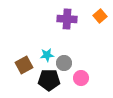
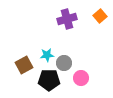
purple cross: rotated 18 degrees counterclockwise
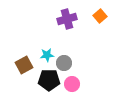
pink circle: moved 9 px left, 6 px down
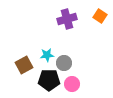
orange square: rotated 16 degrees counterclockwise
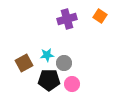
brown square: moved 2 px up
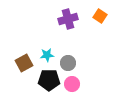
purple cross: moved 1 px right
gray circle: moved 4 px right
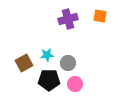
orange square: rotated 24 degrees counterclockwise
pink circle: moved 3 px right
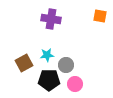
purple cross: moved 17 px left; rotated 24 degrees clockwise
gray circle: moved 2 px left, 2 px down
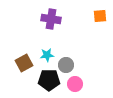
orange square: rotated 16 degrees counterclockwise
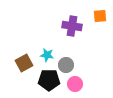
purple cross: moved 21 px right, 7 px down
cyan star: rotated 16 degrees clockwise
